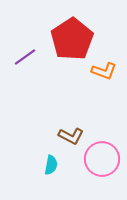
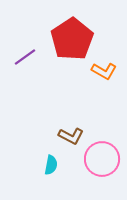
orange L-shape: rotated 10 degrees clockwise
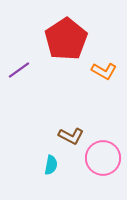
red pentagon: moved 6 px left
purple line: moved 6 px left, 13 px down
pink circle: moved 1 px right, 1 px up
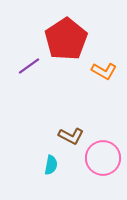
purple line: moved 10 px right, 4 px up
